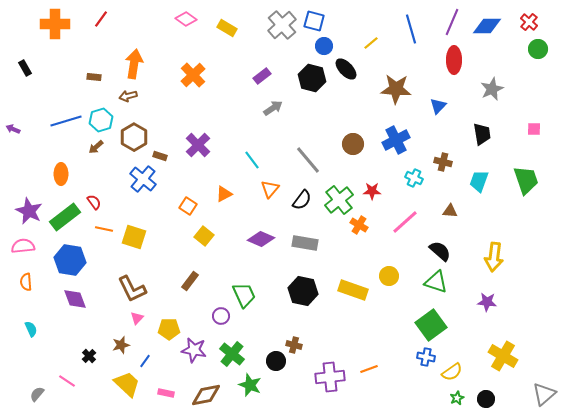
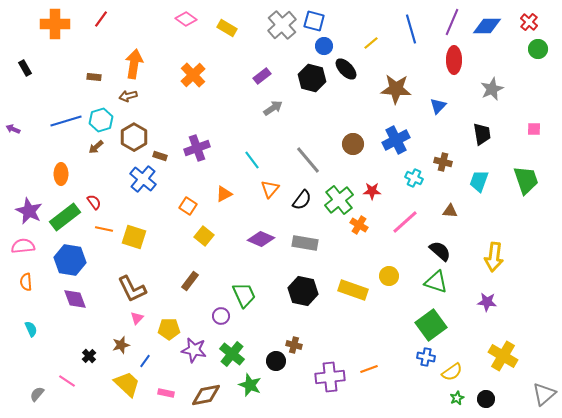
purple cross at (198, 145): moved 1 px left, 3 px down; rotated 25 degrees clockwise
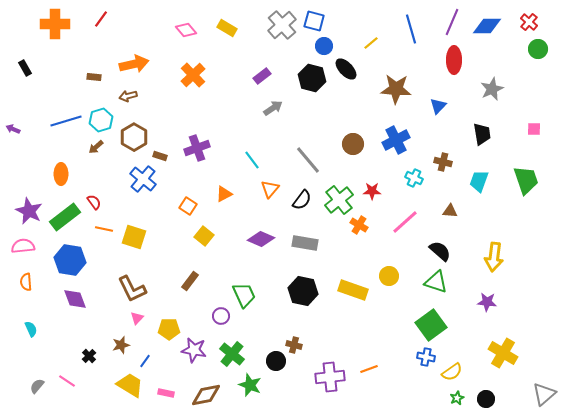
pink diamond at (186, 19): moved 11 px down; rotated 15 degrees clockwise
orange arrow at (134, 64): rotated 68 degrees clockwise
yellow cross at (503, 356): moved 3 px up
yellow trapezoid at (127, 384): moved 3 px right, 1 px down; rotated 12 degrees counterclockwise
gray semicircle at (37, 394): moved 8 px up
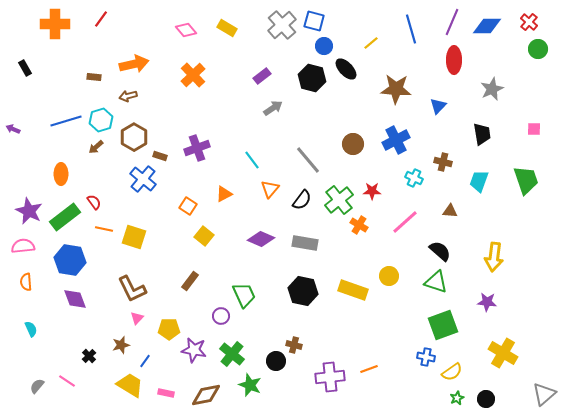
green square at (431, 325): moved 12 px right; rotated 16 degrees clockwise
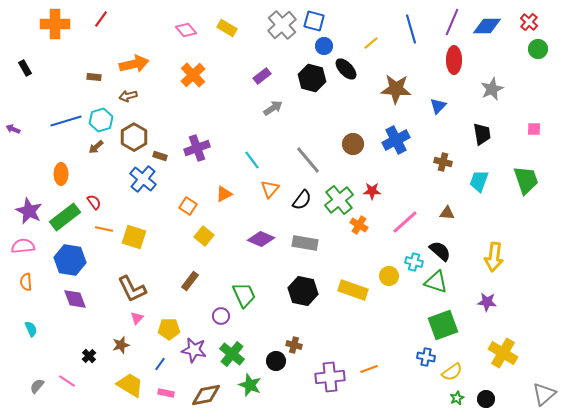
cyan cross at (414, 178): moved 84 px down; rotated 12 degrees counterclockwise
brown triangle at (450, 211): moved 3 px left, 2 px down
blue line at (145, 361): moved 15 px right, 3 px down
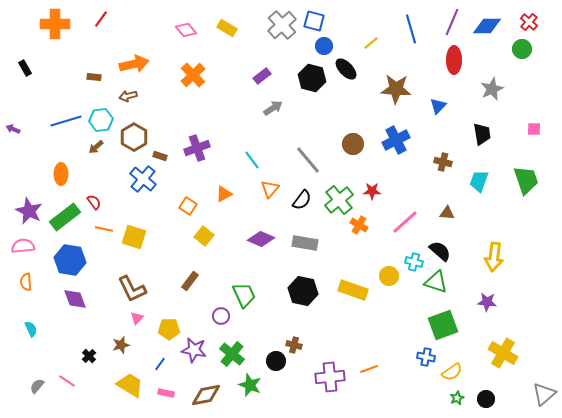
green circle at (538, 49): moved 16 px left
cyan hexagon at (101, 120): rotated 10 degrees clockwise
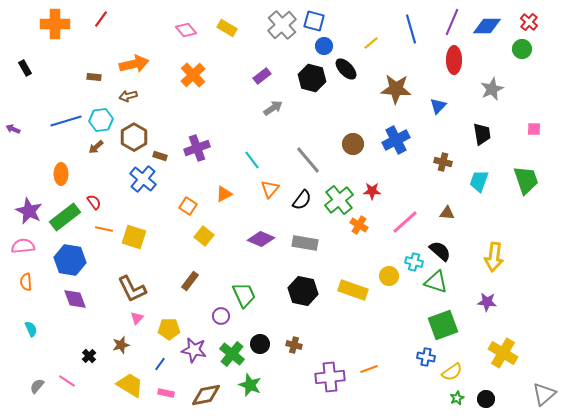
black circle at (276, 361): moved 16 px left, 17 px up
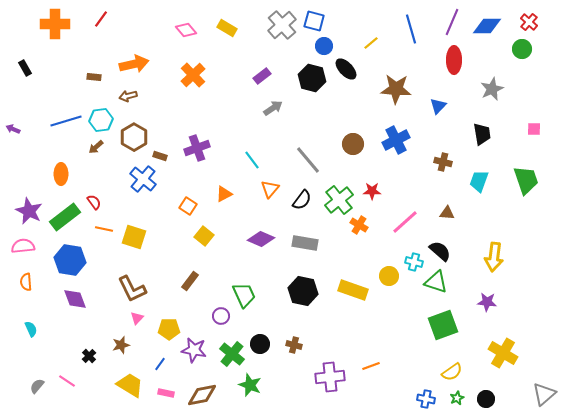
blue cross at (426, 357): moved 42 px down
orange line at (369, 369): moved 2 px right, 3 px up
brown diamond at (206, 395): moved 4 px left
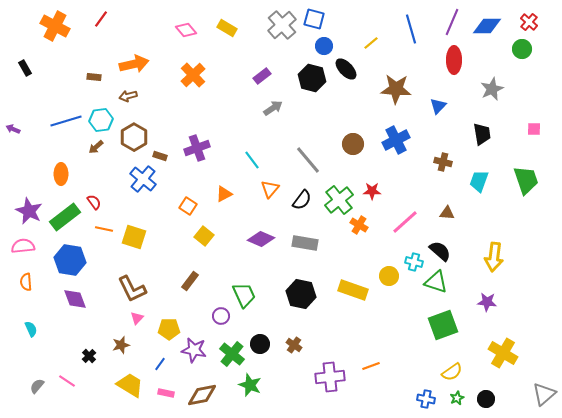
blue square at (314, 21): moved 2 px up
orange cross at (55, 24): moved 2 px down; rotated 28 degrees clockwise
black hexagon at (303, 291): moved 2 px left, 3 px down
brown cross at (294, 345): rotated 21 degrees clockwise
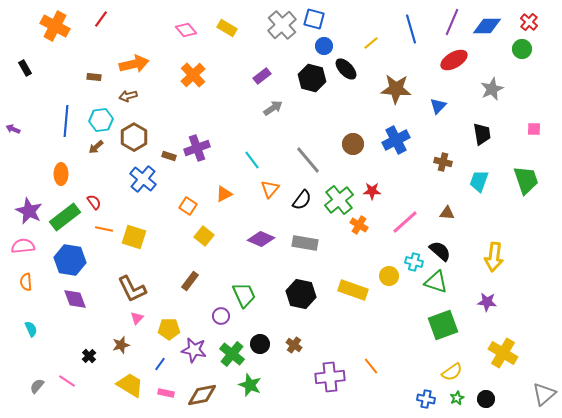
red ellipse at (454, 60): rotated 60 degrees clockwise
blue line at (66, 121): rotated 68 degrees counterclockwise
brown rectangle at (160, 156): moved 9 px right
orange line at (371, 366): rotated 72 degrees clockwise
